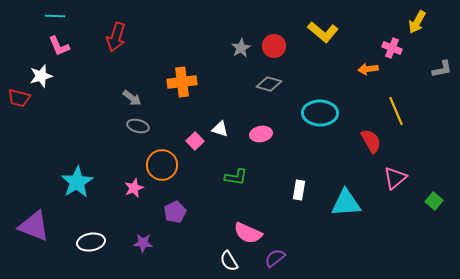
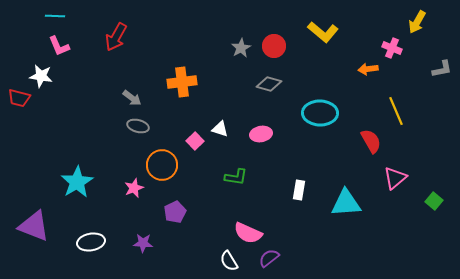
red arrow: rotated 12 degrees clockwise
white star: rotated 25 degrees clockwise
purple semicircle: moved 6 px left
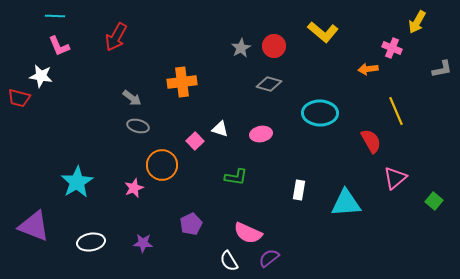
purple pentagon: moved 16 px right, 12 px down
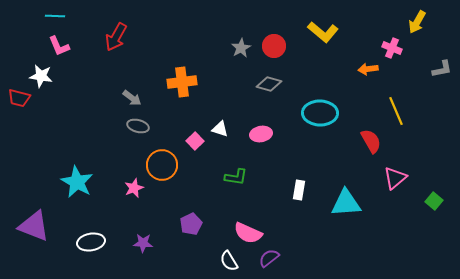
cyan star: rotated 12 degrees counterclockwise
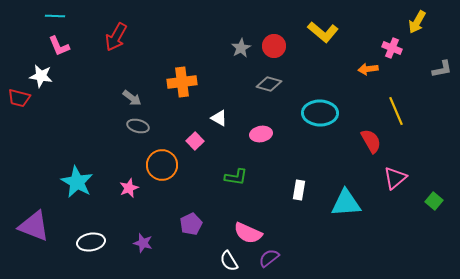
white triangle: moved 1 px left, 11 px up; rotated 12 degrees clockwise
pink star: moved 5 px left
purple star: rotated 12 degrees clockwise
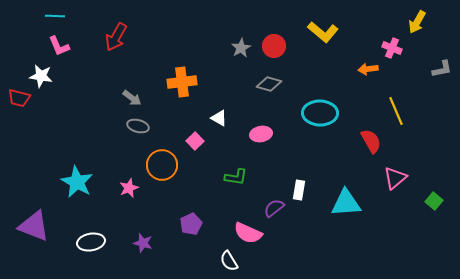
purple semicircle: moved 5 px right, 50 px up
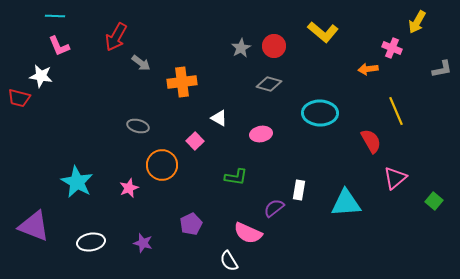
gray arrow: moved 9 px right, 35 px up
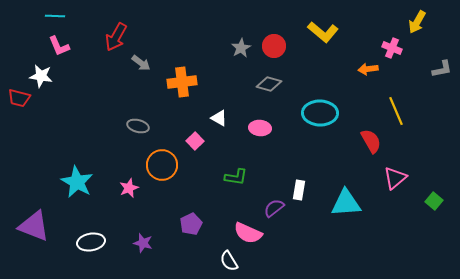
pink ellipse: moved 1 px left, 6 px up; rotated 15 degrees clockwise
